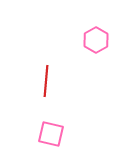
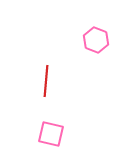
pink hexagon: rotated 10 degrees counterclockwise
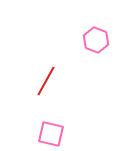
red line: rotated 24 degrees clockwise
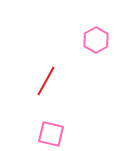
pink hexagon: rotated 10 degrees clockwise
